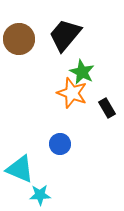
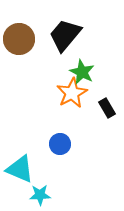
orange star: rotated 24 degrees clockwise
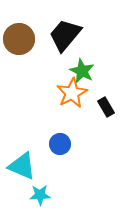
green star: moved 1 px up
black rectangle: moved 1 px left, 1 px up
cyan triangle: moved 2 px right, 3 px up
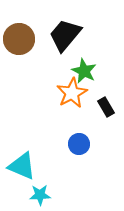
green star: moved 2 px right
blue circle: moved 19 px right
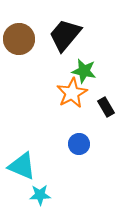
green star: rotated 15 degrees counterclockwise
